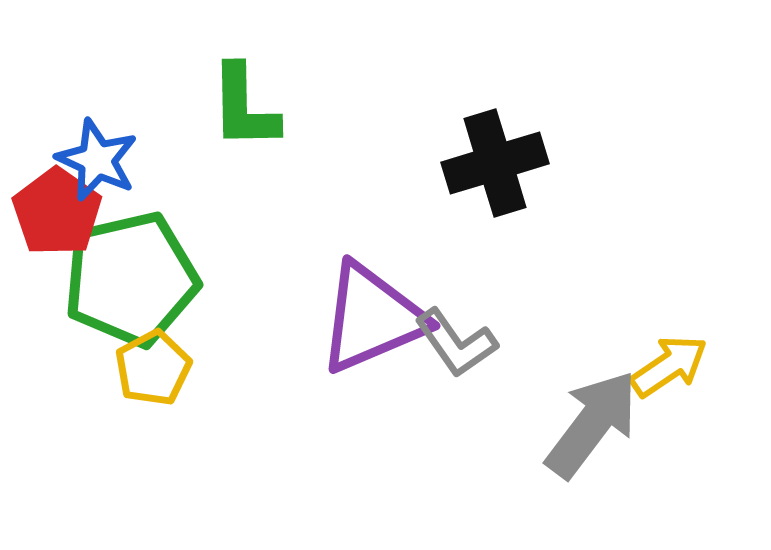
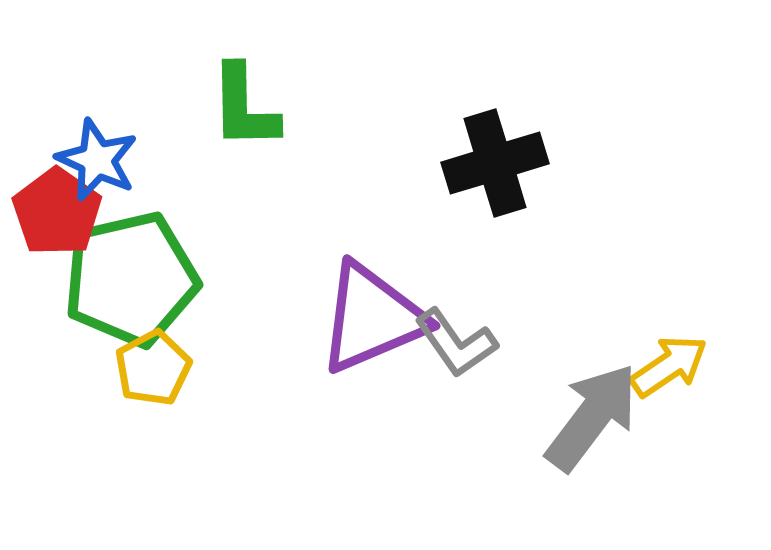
gray arrow: moved 7 px up
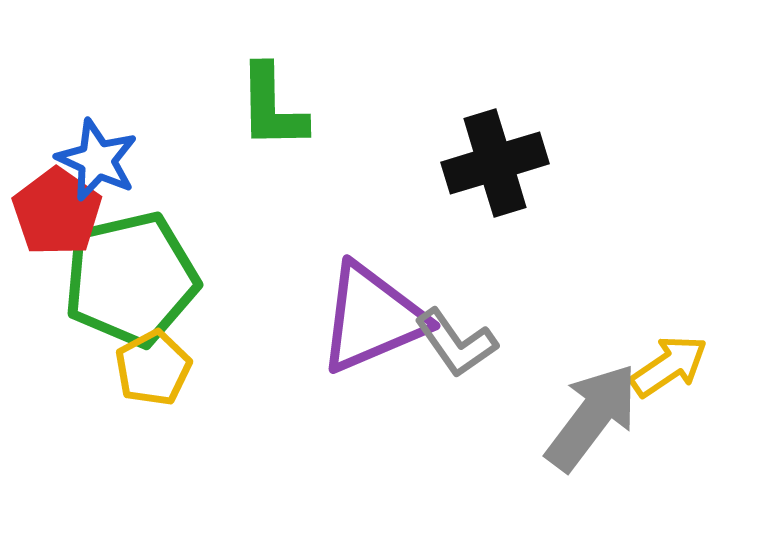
green L-shape: moved 28 px right
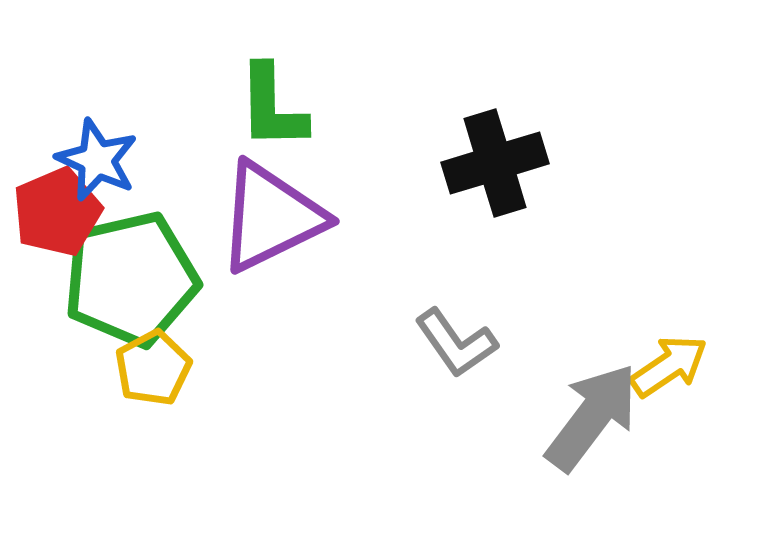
red pentagon: rotated 14 degrees clockwise
purple triangle: moved 101 px left, 101 px up; rotated 3 degrees counterclockwise
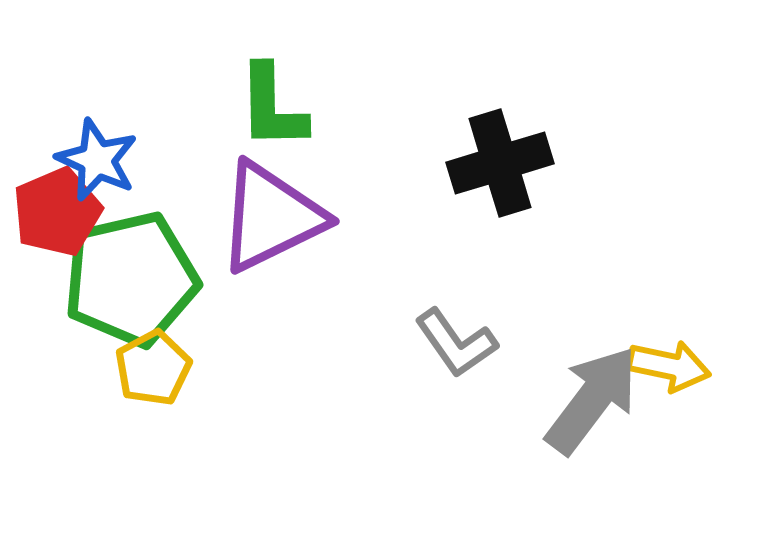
black cross: moved 5 px right
yellow arrow: rotated 46 degrees clockwise
gray arrow: moved 17 px up
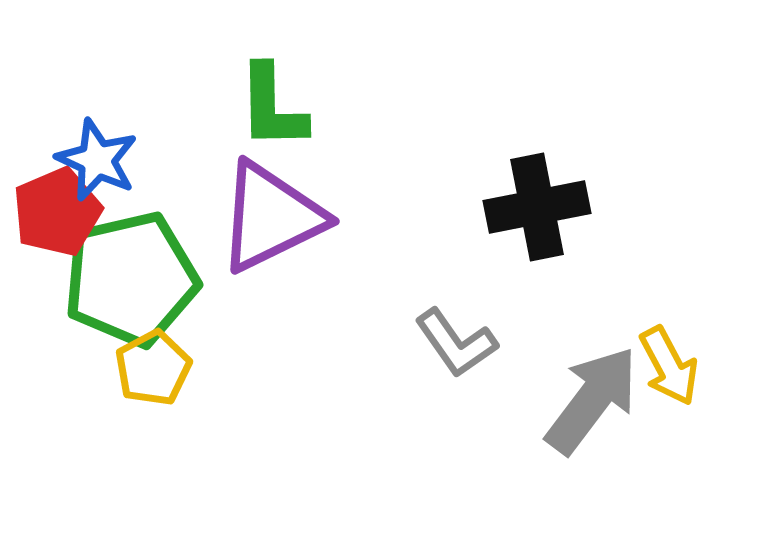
black cross: moved 37 px right, 44 px down; rotated 6 degrees clockwise
yellow arrow: rotated 50 degrees clockwise
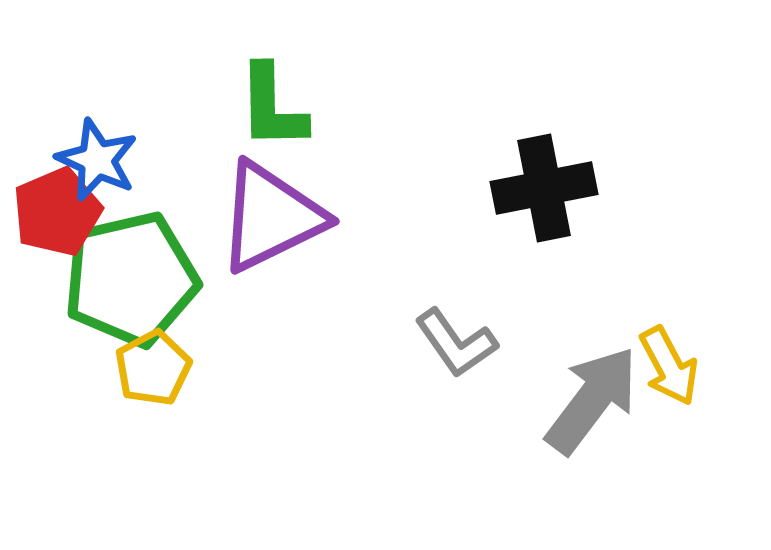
black cross: moved 7 px right, 19 px up
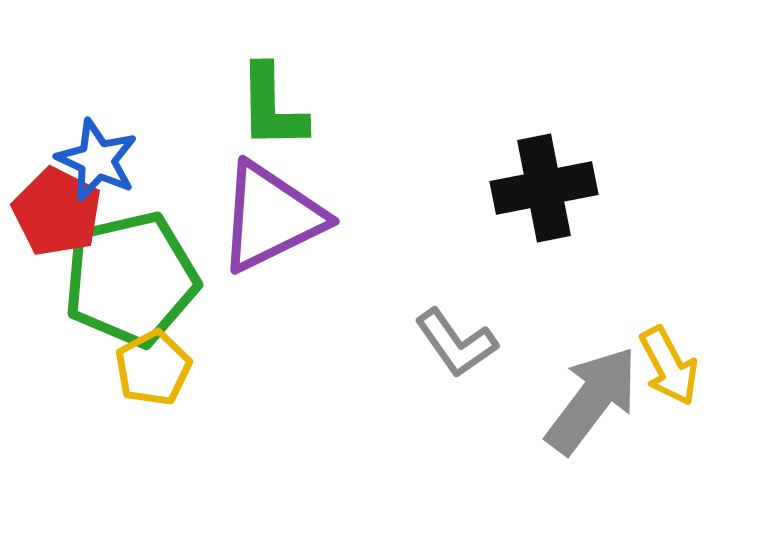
red pentagon: rotated 22 degrees counterclockwise
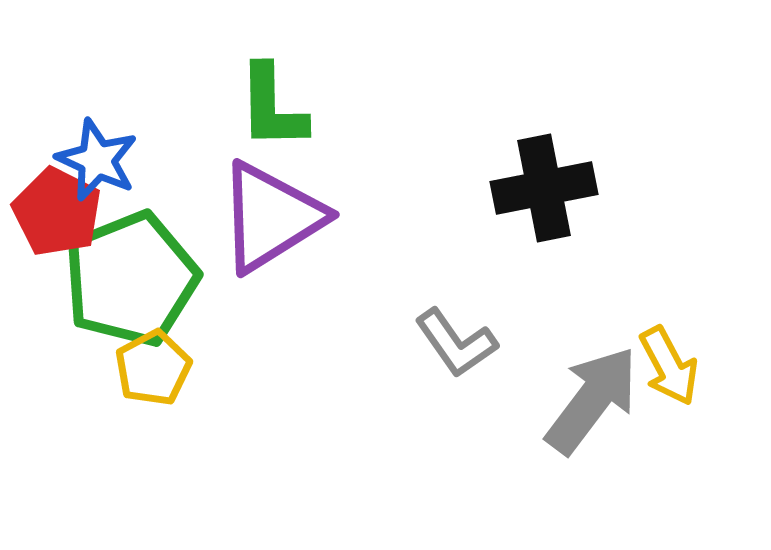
purple triangle: rotated 6 degrees counterclockwise
green pentagon: rotated 9 degrees counterclockwise
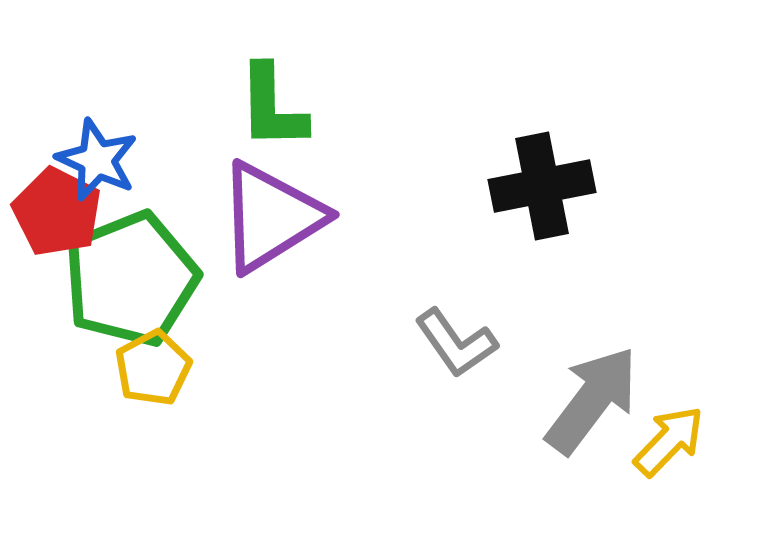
black cross: moved 2 px left, 2 px up
yellow arrow: moved 75 px down; rotated 108 degrees counterclockwise
